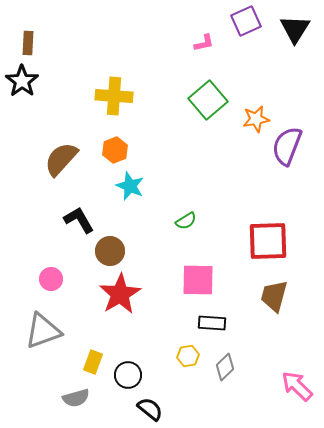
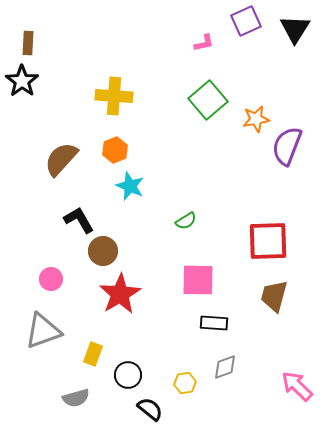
brown circle: moved 7 px left
black rectangle: moved 2 px right
yellow hexagon: moved 3 px left, 27 px down
yellow rectangle: moved 8 px up
gray diamond: rotated 24 degrees clockwise
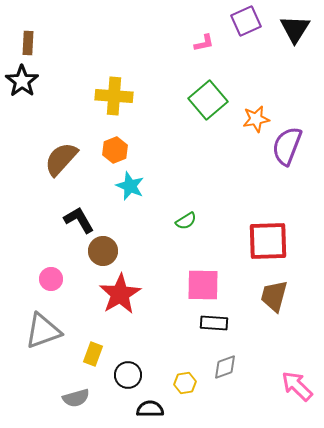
pink square: moved 5 px right, 5 px down
black semicircle: rotated 40 degrees counterclockwise
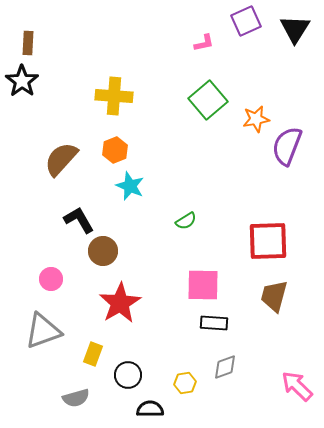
red star: moved 9 px down
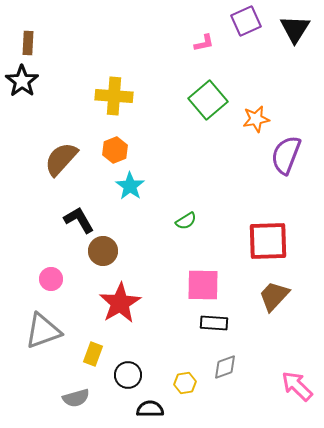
purple semicircle: moved 1 px left, 9 px down
cyan star: rotated 12 degrees clockwise
brown trapezoid: rotated 28 degrees clockwise
